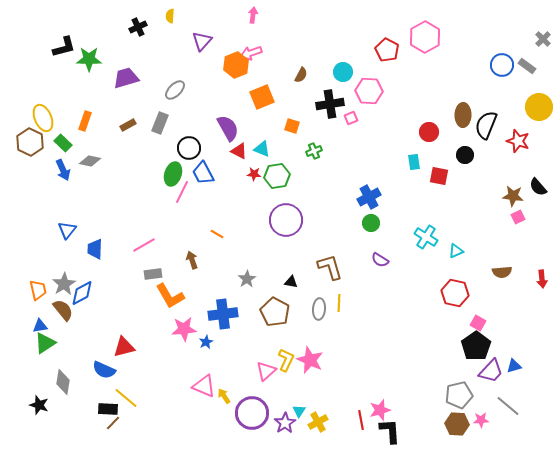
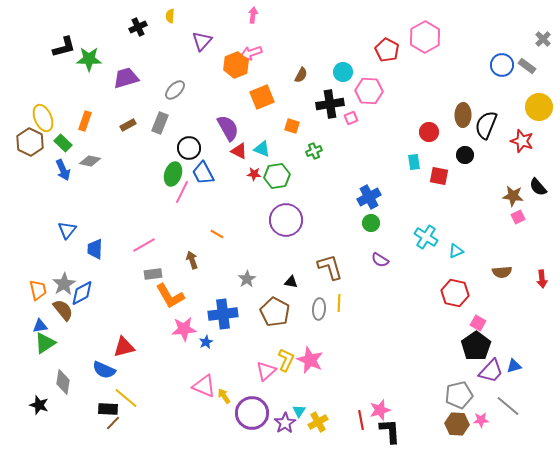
red star at (518, 141): moved 4 px right
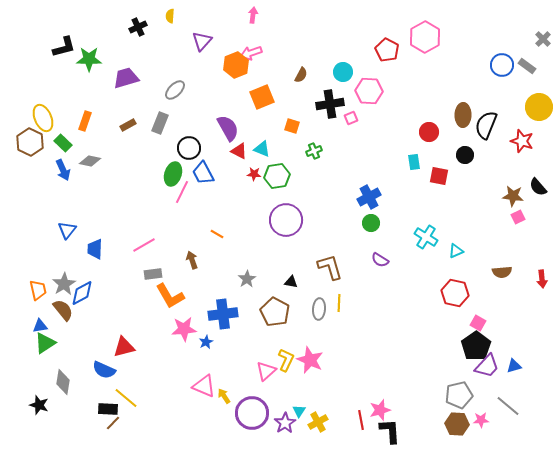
purple trapezoid at (491, 371): moved 4 px left, 5 px up
